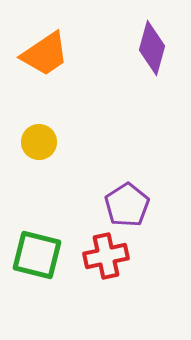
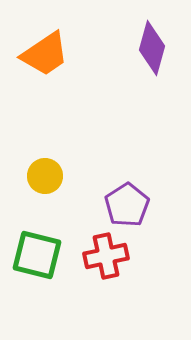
yellow circle: moved 6 px right, 34 px down
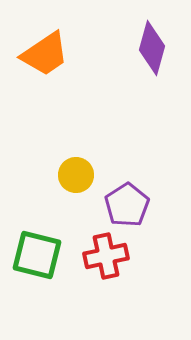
yellow circle: moved 31 px right, 1 px up
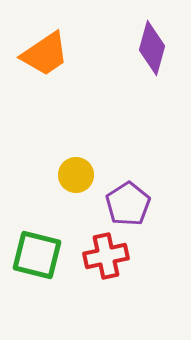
purple pentagon: moved 1 px right, 1 px up
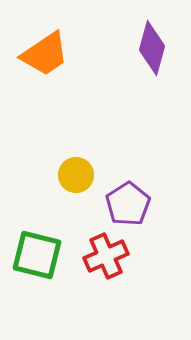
red cross: rotated 12 degrees counterclockwise
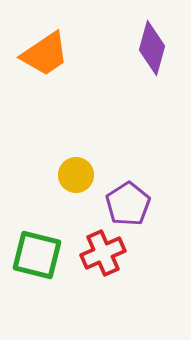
red cross: moved 3 px left, 3 px up
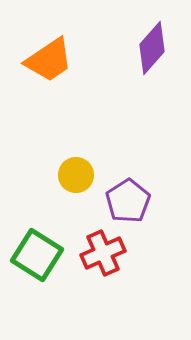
purple diamond: rotated 26 degrees clockwise
orange trapezoid: moved 4 px right, 6 px down
purple pentagon: moved 3 px up
green square: rotated 18 degrees clockwise
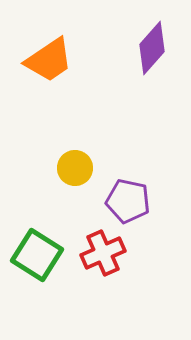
yellow circle: moved 1 px left, 7 px up
purple pentagon: rotated 27 degrees counterclockwise
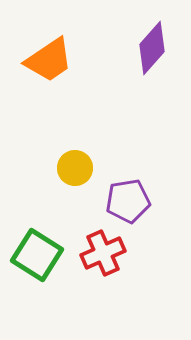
purple pentagon: rotated 21 degrees counterclockwise
